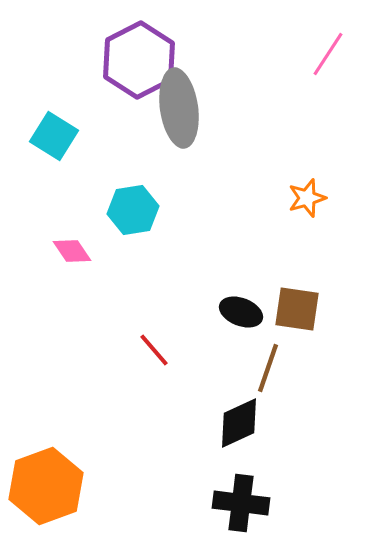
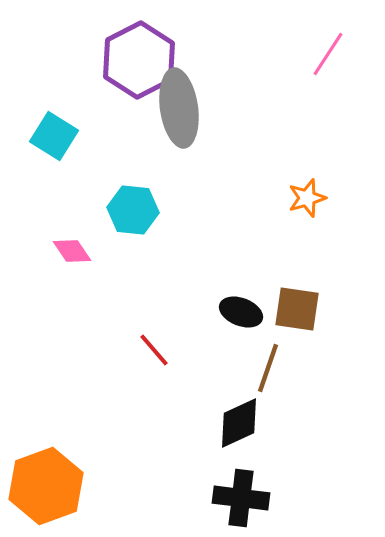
cyan hexagon: rotated 15 degrees clockwise
black cross: moved 5 px up
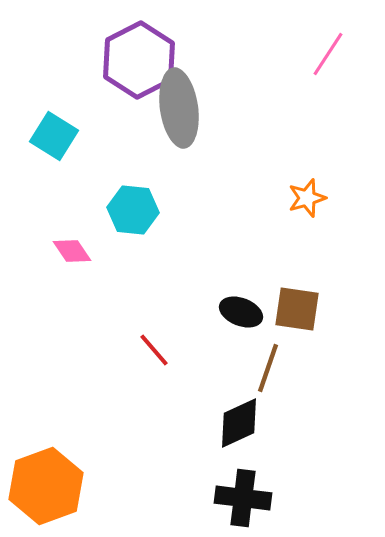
black cross: moved 2 px right
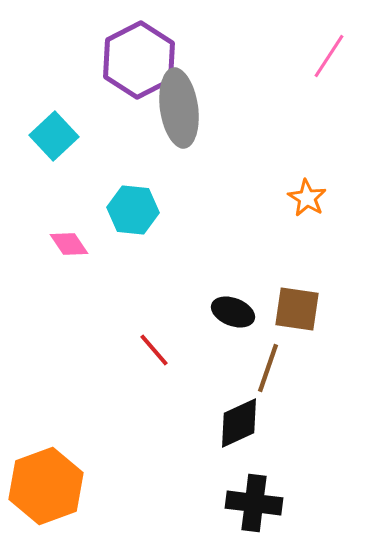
pink line: moved 1 px right, 2 px down
cyan square: rotated 15 degrees clockwise
orange star: rotated 24 degrees counterclockwise
pink diamond: moved 3 px left, 7 px up
black ellipse: moved 8 px left
black cross: moved 11 px right, 5 px down
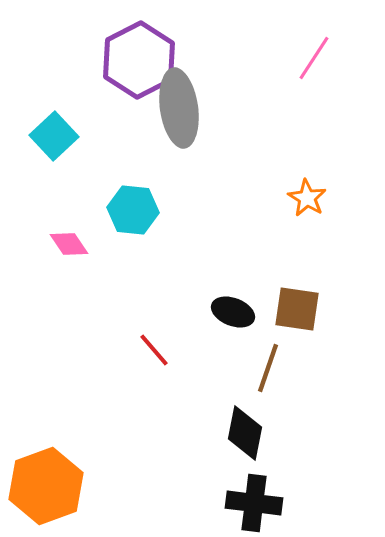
pink line: moved 15 px left, 2 px down
black diamond: moved 6 px right, 10 px down; rotated 54 degrees counterclockwise
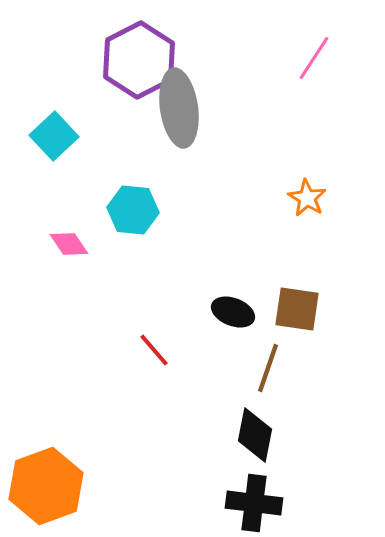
black diamond: moved 10 px right, 2 px down
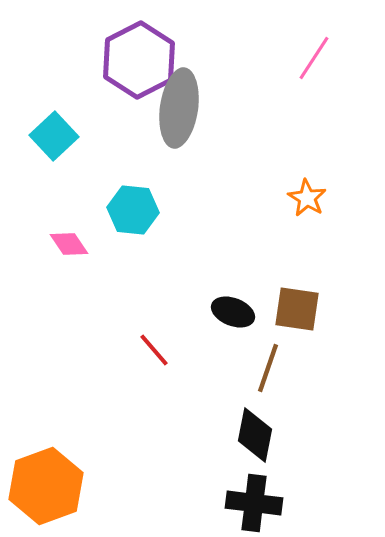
gray ellipse: rotated 16 degrees clockwise
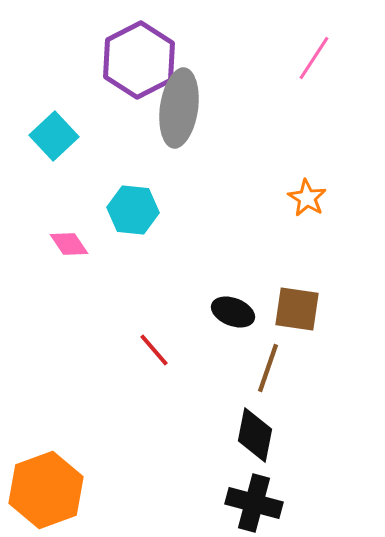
orange hexagon: moved 4 px down
black cross: rotated 8 degrees clockwise
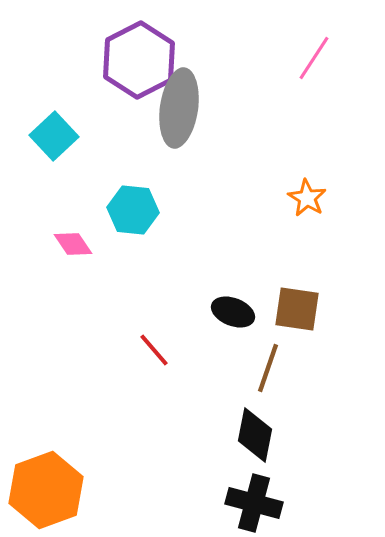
pink diamond: moved 4 px right
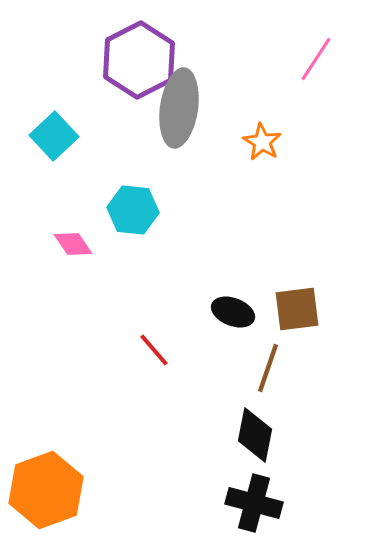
pink line: moved 2 px right, 1 px down
orange star: moved 45 px left, 56 px up
brown square: rotated 15 degrees counterclockwise
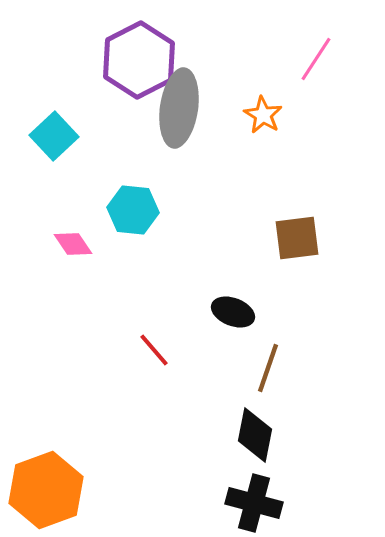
orange star: moved 1 px right, 27 px up
brown square: moved 71 px up
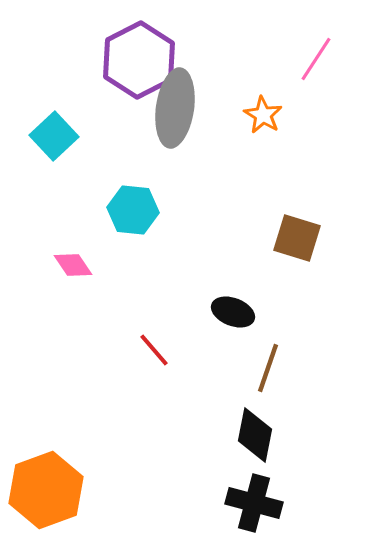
gray ellipse: moved 4 px left
brown square: rotated 24 degrees clockwise
pink diamond: moved 21 px down
